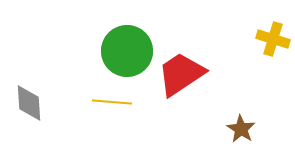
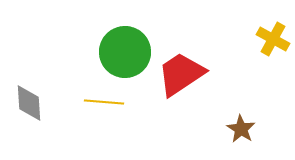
yellow cross: rotated 12 degrees clockwise
green circle: moved 2 px left, 1 px down
yellow line: moved 8 px left
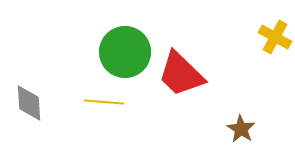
yellow cross: moved 2 px right, 2 px up
red trapezoid: rotated 102 degrees counterclockwise
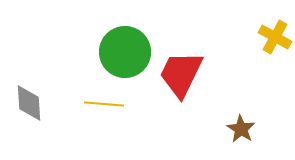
red trapezoid: rotated 72 degrees clockwise
yellow line: moved 2 px down
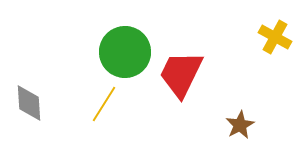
yellow line: rotated 63 degrees counterclockwise
brown star: moved 1 px left, 4 px up; rotated 12 degrees clockwise
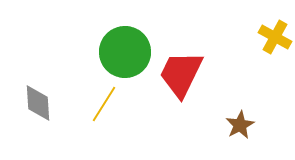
gray diamond: moved 9 px right
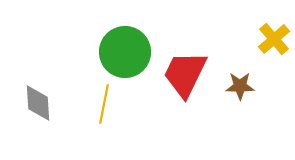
yellow cross: moved 1 px left, 2 px down; rotated 20 degrees clockwise
red trapezoid: moved 4 px right
yellow line: rotated 21 degrees counterclockwise
brown star: moved 39 px up; rotated 28 degrees clockwise
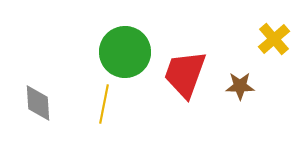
red trapezoid: rotated 6 degrees counterclockwise
